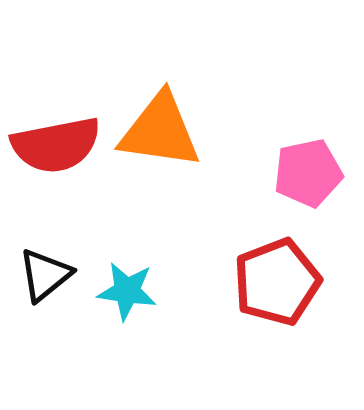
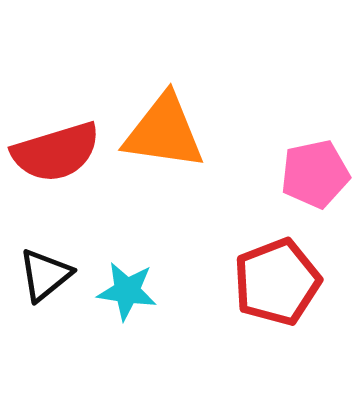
orange triangle: moved 4 px right, 1 px down
red semicircle: moved 7 px down; rotated 6 degrees counterclockwise
pink pentagon: moved 7 px right, 1 px down
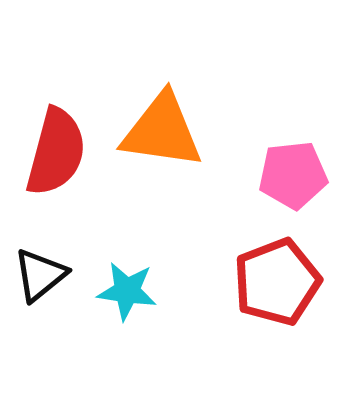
orange triangle: moved 2 px left, 1 px up
red semicircle: rotated 58 degrees counterclockwise
pink pentagon: moved 22 px left, 1 px down; rotated 6 degrees clockwise
black triangle: moved 5 px left
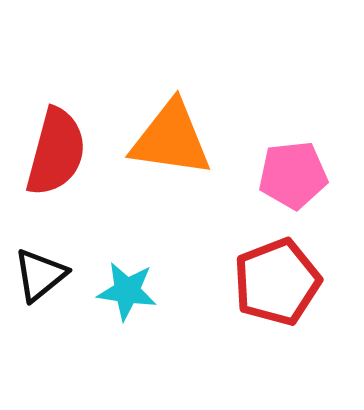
orange triangle: moved 9 px right, 8 px down
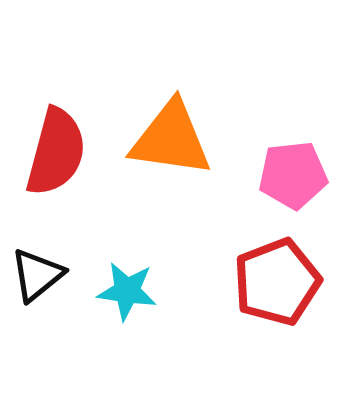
black triangle: moved 3 px left
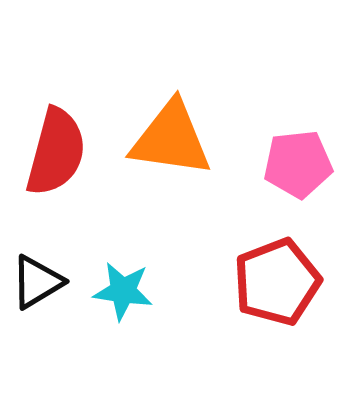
pink pentagon: moved 5 px right, 11 px up
black triangle: moved 7 px down; rotated 8 degrees clockwise
cyan star: moved 4 px left
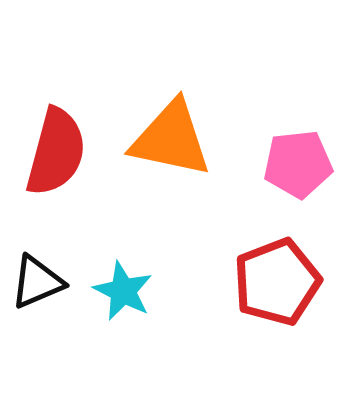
orange triangle: rotated 4 degrees clockwise
black triangle: rotated 8 degrees clockwise
cyan star: rotated 18 degrees clockwise
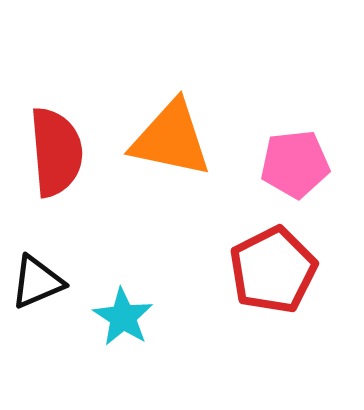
red semicircle: rotated 20 degrees counterclockwise
pink pentagon: moved 3 px left
red pentagon: moved 4 px left, 12 px up; rotated 6 degrees counterclockwise
cyan star: moved 26 px down; rotated 6 degrees clockwise
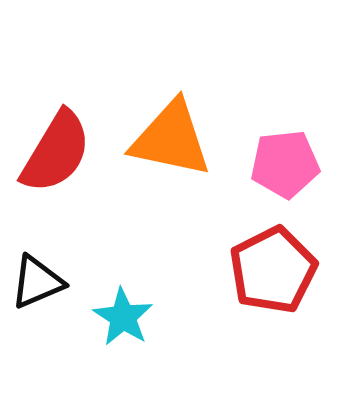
red semicircle: rotated 36 degrees clockwise
pink pentagon: moved 10 px left
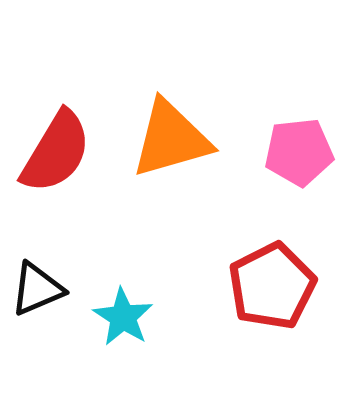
orange triangle: rotated 28 degrees counterclockwise
pink pentagon: moved 14 px right, 12 px up
red pentagon: moved 1 px left, 16 px down
black triangle: moved 7 px down
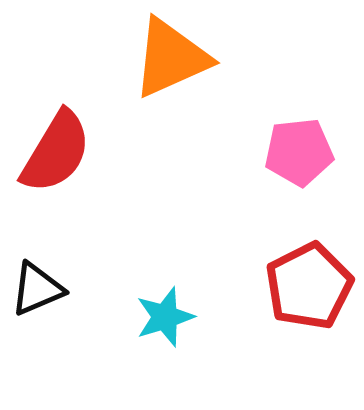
orange triangle: moved 81 px up; rotated 8 degrees counterclockwise
red pentagon: moved 37 px right
cyan star: moved 42 px right; rotated 22 degrees clockwise
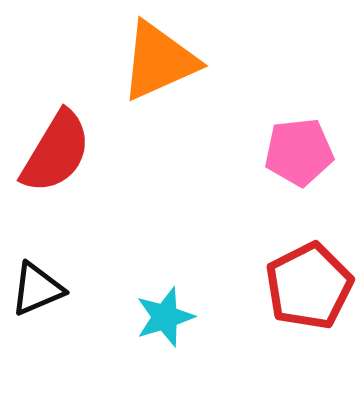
orange triangle: moved 12 px left, 3 px down
